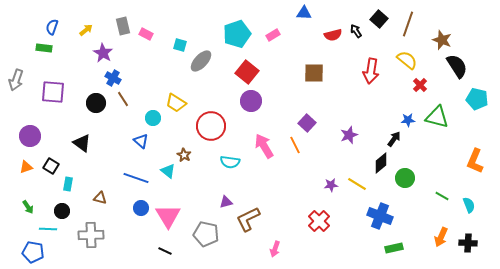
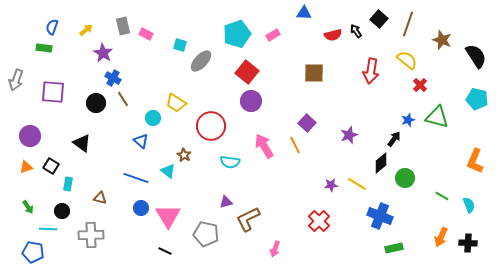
black semicircle at (457, 66): moved 19 px right, 10 px up
blue star at (408, 120): rotated 16 degrees counterclockwise
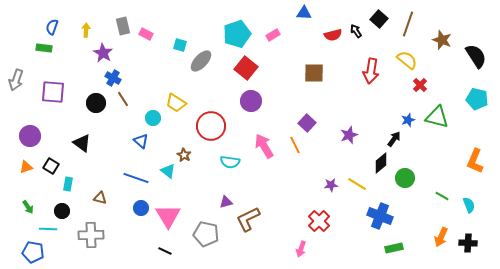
yellow arrow at (86, 30): rotated 48 degrees counterclockwise
red square at (247, 72): moved 1 px left, 4 px up
pink arrow at (275, 249): moved 26 px right
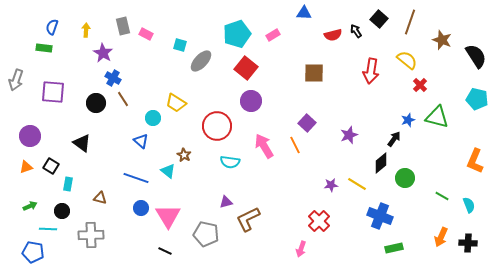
brown line at (408, 24): moved 2 px right, 2 px up
red circle at (211, 126): moved 6 px right
green arrow at (28, 207): moved 2 px right, 1 px up; rotated 80 degrees counterclockwise
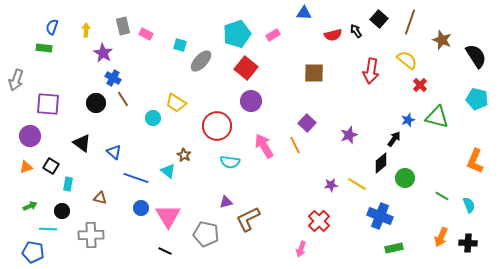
purple square at (53, 92): moved 5 px left, 12 px down
blue triangle at (141, 141): moved 27 px left, 11 px down
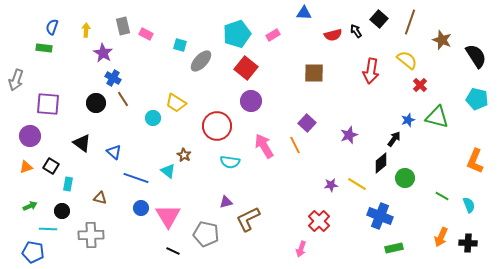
black line at (165, 251): moved 8 px right
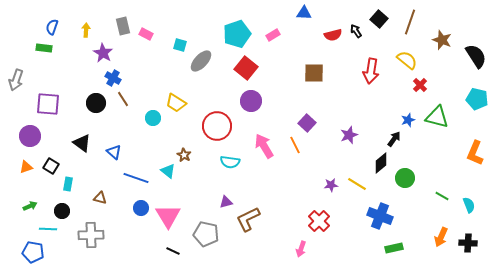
orange L-shape at (475, 161): moved 8 px up
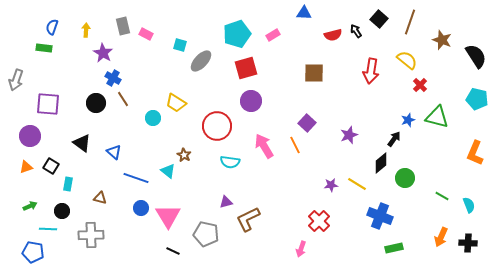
red square at (246, 68): rotated 35 degrees clockwise
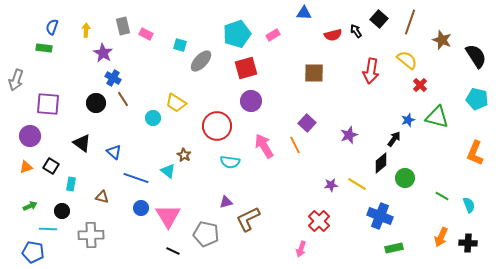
cyan rectangle at (68, 184): moved 3 px right
brown triangle at (100, 198): moved 2 px right, 1 px up
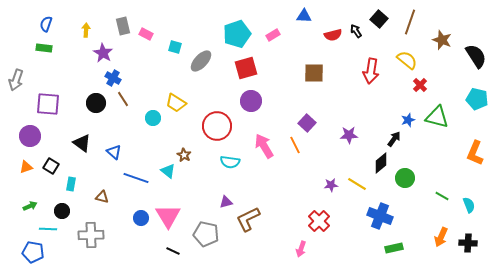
blue triangle at (304, 13): moved 3 px down
blue semicircle at (52, 27): moved 6 px left, 3 px up
cyan square at (180, 45): moved 5 px left, 2 px down
purple star at (349, 135): rotated 18 degrees clockwise
blue circle at (141, 208): moved 10 px down
